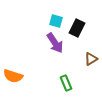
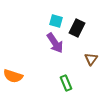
brown triangle: rotated 24 degrees counterclockwise
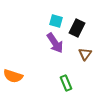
brown triangle: moved 6 px left, 5 px up
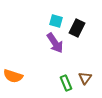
brown triangle: moved 24 px down
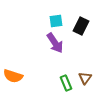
cyan square: rotated 24 degrees counterclockwise
black rectangle: moved 4 px right, 2 px up
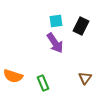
green rectangle: moved 23 px left
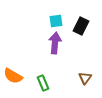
purple arrow: rotated 140 degrees counterclockwise
orange semicircle: rotated 12 degrees clockwise
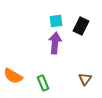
brown triangle: moved 1 px down
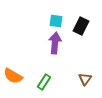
cyan square: rotated 16 degrees clockwise
green rectangle: moved 1 px right, 1 px up; rotated 56 degrees clockwise
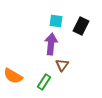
purple arrow: moved 4 px left, 1 px down
brown triangle: moved 23 px left, 14 px up
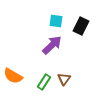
purple arrow: moved 1 px right, 1 px down; rotated 40 degrees clockwise
brown triangle: moved 2 px right, 14 px down
